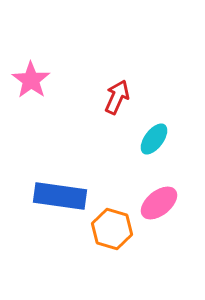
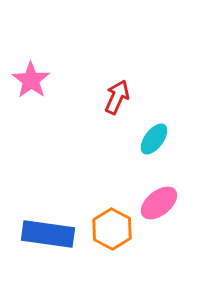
blue rectangle: moved 12 px left, 38 px down
orange hexagon: rotated 12 degrees clockwise
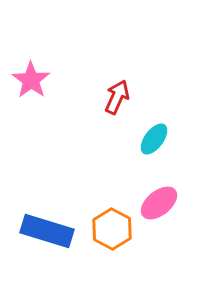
blue rectangle: moved 1 px left, 3 px up; rotated 9 degrees clockwise
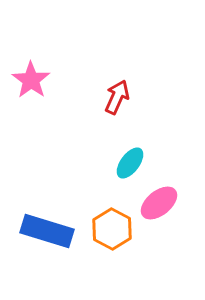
cyan ellipse: moved 24 px left, 24 px down
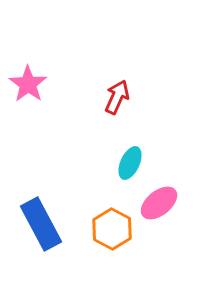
pink star: moved 3 px left, 4 px down
cyan ellipse: rotated 12 degrees counterclockwise
blue rectangle: moved 6 px left, 7 px up; rotated 45 degrees clockwise
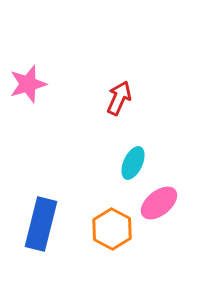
pink star: rotated 21 degrees clockwise
red arrow: moved 2 px right, 1 px down
cyan ellipse: moved 3 px right
blue rectangle: rotated 42 degrees clockwise
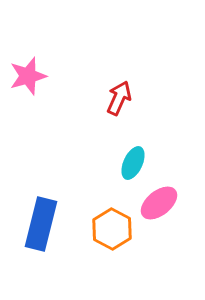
pink star: moved 8 px up
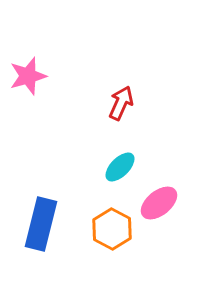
red arrow: moved 2 px right, 5 px down
cyan ellipse: moved 13 px left, 4 px down; rotated 20 degrees clockwise
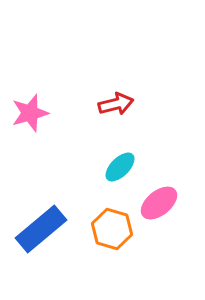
pink star: moved 2 px right, 37 px down
red arrow: moved 5 px left, 1 px down; rotated 52 degrees clockwise
blue rectangle: moved 5 px down; rotated 36 degrees clockwise
orange hexagon: rotated 12 degrees counterclockwise
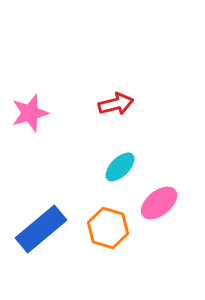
orange hexagon: moved 4 px left, 1 px up
